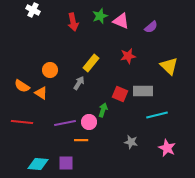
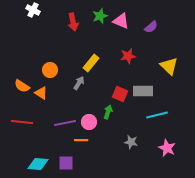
green arrow: moved 5 px right, 2 px down
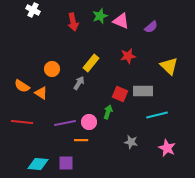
orange circle: moved 2 px right, 1 px up
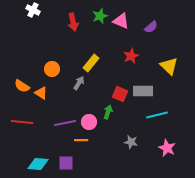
red star: moved 3 px right; rotated 14 degrees counterclockwise
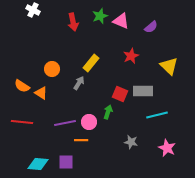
purple square: moved 1 px up
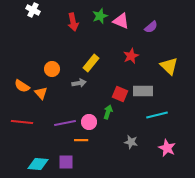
gray arrow: rotated 48 degrees clockwise
orange triangle: rotated 16 degrees clockwise
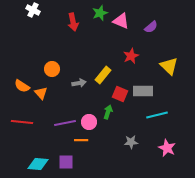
green star: moved 3 px up
yellow rectangle: moved 12 px right, 12 px down
gray star: rotated 16 degrees counterclockwise
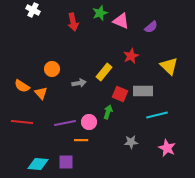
yellow rectangle: moved 1 px right, 3 px up
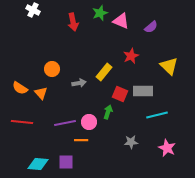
orange semicircle: moved 2 px left, 2 px down
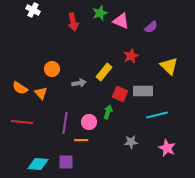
purple line: rotated 70 degrees counterclockwise
